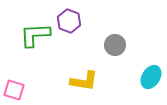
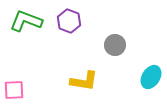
green L-shape: moved 9 px left, 14 px up; rotated 24 degrees clockwise
pink square: rotated 20 degrees counterclockwise
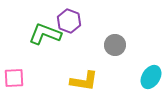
green L-shape: moved 19 px right, 13 px down
pink square: moved 12 px up
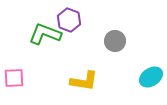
purple hexagon: moved 1 px up
gray circle: moved 4 px up
cyan ellipse: rotated 25 degrees clockwise
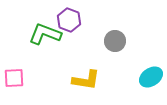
yellow L-shape: moved 2 px right, 1 px up
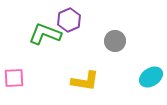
purple hexagon: rotated 15 degrees clockwise
yellow L-shape: moved 1 px left, 1 px down
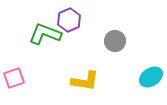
pink square: rotated 15 degrees counterclockwise
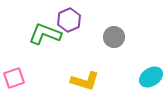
gray circle: moved 1 px left, 4 px up
yellow L-shape: rotated 8 degrees clockwise
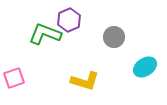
cyan ellipse: moved 6 px left, 10 px up
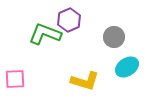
cyan ellipse: moved 18 px left
pink square: moved 1 px right, 1 px down; rotated 15 degrees clockwise
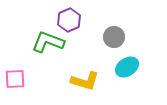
green L-shape: moved 3 px right, 8 px down
